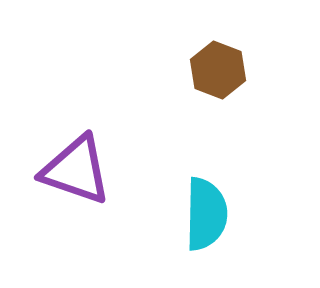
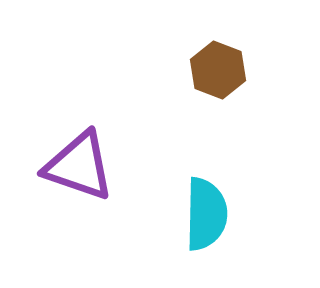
purple triangle: moved 3 px right, 4 px up
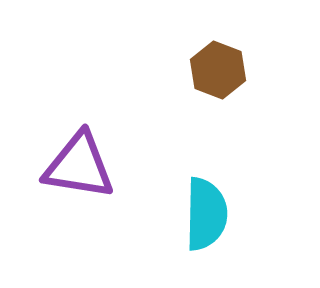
purple triangle: rotated 10 degrees counterclockwise
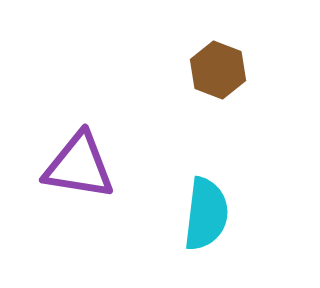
cyan semicircle: rotated 6 degrees clockwise
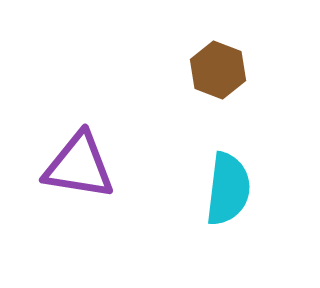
cyan semicircle: moved 22 px right, 25 px up
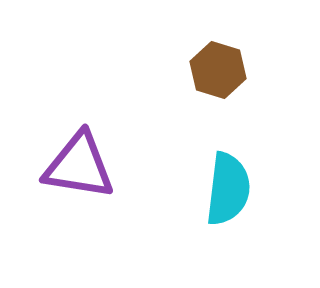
brown hexagon: rotated 4 degrees counterclockwise
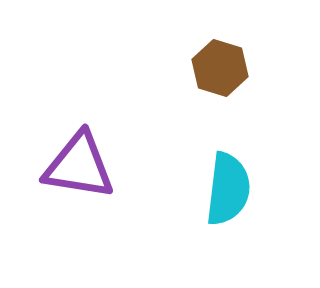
brown hexagon: moved 2 px right, 2 px up
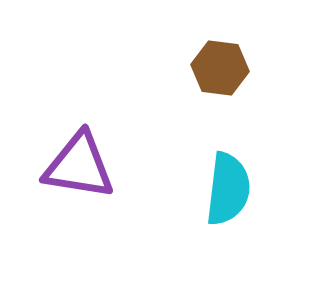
brown hexagon: rotated 10 degrees counterclockwise
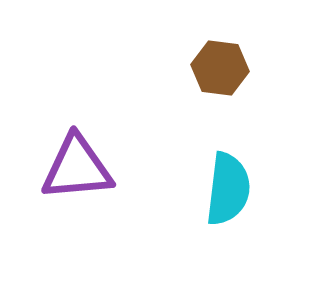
purple triangle: moved 2 px left, 2 px down; rotated 14 degrees counterclockwise
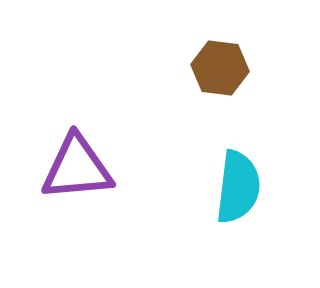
cyan semicircle: moved 10 px right, 2 px up
